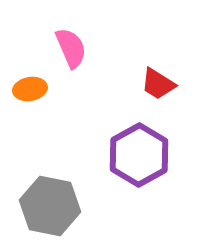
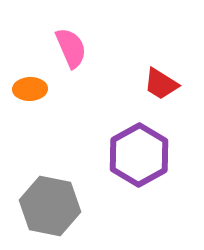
red trapezoid: moved 3 px right
orange ellipse: rotated 8 degrees clockwise
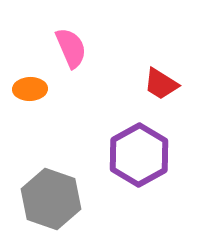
gray hexagon: moved 1 px right, 7 px up; rotated 8 degrees clockwise
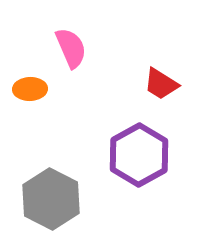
gray hexagon: rotated 8 degrees clockwise
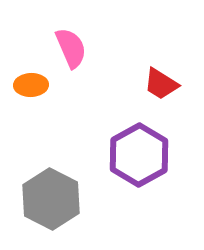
orange ellipse: moved 1 px right, 4 px up
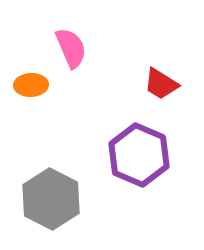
purple hexagon: rotated 8 degrees counterclockwise
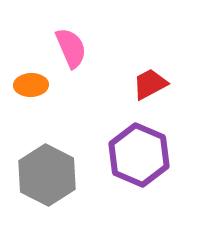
red trapezoid: moved 11 px left; rotated 120 degrees clockwise
gray hexagon: moved 4 px left, 24 px up
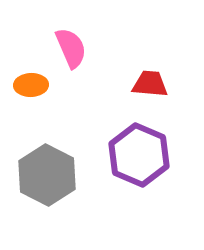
red trapezoid: rotated 33 degrees clockwise
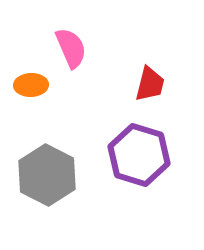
red trapezoid: rotated 99 degrees clockwise
purple hexagon: rotated 6 degrees counterclockwise
